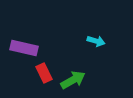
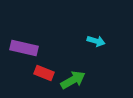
red rectangle: rotated 42 degrees counterclockwise
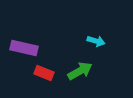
green arrow: moved 7 px right, 9 px up
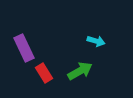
purple rectangle: rotated 52 degrees clockwise
red rectangle: rotated 36 degrees clockwise
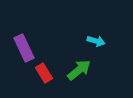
green arrow: moved 1 px left, 1 px up; rotated 10 degrees counterclockwise
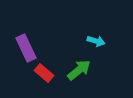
purple rectangle: moved 2 px right
red rectangle: rotated 18 degrees counterclockwise
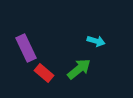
green arrow: moved 1 px up
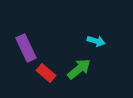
red rectangle: moved 2 px right
